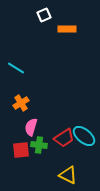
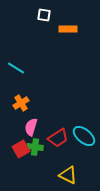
white square: rotated 32 degrees clockwise
orange rectangle: moved 1 px right
red trapezoid: moved 6 px left
green cross: moved 4 px left, 2 px down
red square: moved 1 px up; rotated 24 degrees counterclockwise
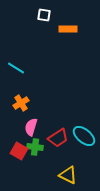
red square: moved 2 px left, 2 px down; rotated 30 degrees counterclockwise
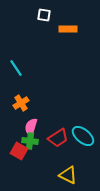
cyan line: rotated 24 degrees clockwise
cyan ellipse: moved 1 px left
green cross: moved 5 px left, 6 px up
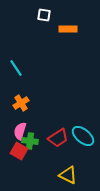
pink semicircle: moved 11 px left, 4 px down
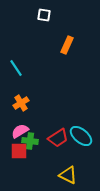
orange rectangle: moved 1 px left, 16 px down; rotated 66 degrees counterclockwise
pink semicircle: rotated 42 degrees clockwise
cyan ellipse: moved 2 px left
red square: rotated 30 degrees counterclockwise
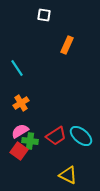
cyan line: moved 1 px right
red trapezoid: moved 2 px left, 2 px up
red square: rotated 36 degrees clockwise
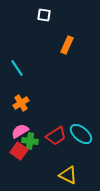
cyan ellipse: moved 2 px up
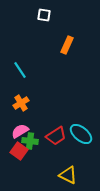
cyan line: moved 3 px right, 2 px down
